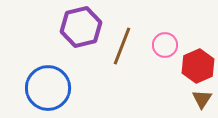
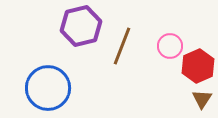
purple hexagon: moved 1 px up
pink circle: moved 5 px right, 1 px down
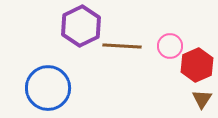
purple hexagon: rotated 12 degrees counterclockwise
brown line: rotated 72 degrees clockwise
red hexagon: moved 1 px left, 1 px up
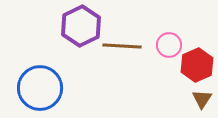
pink circle: moved 1 px left, 1 px up
blue circle: moved 8 px left
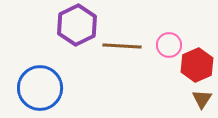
purple hexagon: moved 4 px left, 1 px up
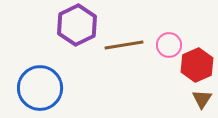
brown line: moved 2 px right, 1 px up; rotated 12 degrees counterclockwise
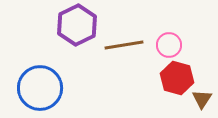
red hexagon: moved 20 px left, 13 px down; rotated 20 degrees counterclockwise
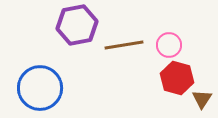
purple hexagon: rotated 15 degrees clockwise
